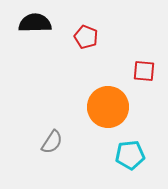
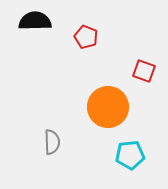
black semicircle: moved 2 px up
red square: rotated 15 degrees clockwise
gray semicircle: rotated 35 degrees counterclockwise
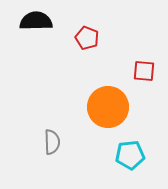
black semicircle: moved 1 px right
red pentagon: moved 1 px right, 1 px down
red square: rotated 15 degrees counterclockwise
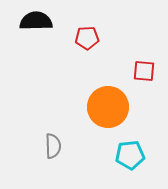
red pentagon: rotated 25 degrees counterclockwise
gray semicircle: moved 1 px right, 4 px down
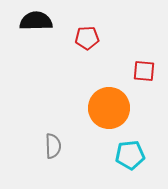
orange circle: moved 1 px right, 1 px down
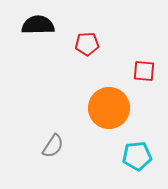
black semicircle: moved 2 px right, 4 px down
red pentagon: moved 6 px down
gray semicircle: rotated 35 degrees clockwise
cyan pentagon: moved 7 px right, 1 px down
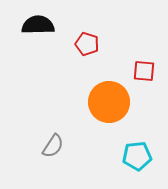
red pentagon: rotated 20 degrees clockwise
orange circle: moved 6 px up
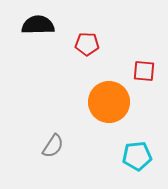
red pentagon: rotated 15 degrees counterclockwise
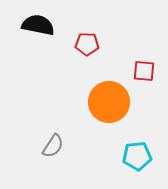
black semicircle: rotated 12 degrees clockwise
